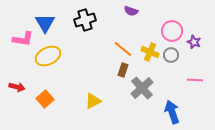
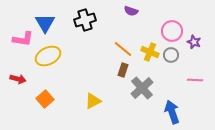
red arrow: moved 1 px right, 8 px up
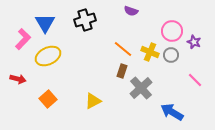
pink L-shape: rotated 55 degrees counterclockwise
brown rectangle: moved 1 px left, 1 px down
pink line: rotated 42 degrees clockwise
gray cross: moved 1 px left
orange square: moved 3 px right
blue arrow: rotated 40 degrees counterclockwise
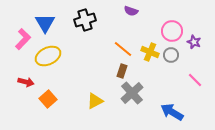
red arrow: moved 8 px right, 3 px down
gray cross: moved 9 px left, 5 px down
yellow triangle: moved 2 px right
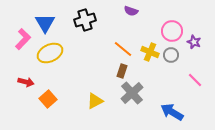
yellow ellipse: moved 2 px right, 3 px up
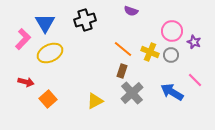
blue arrow: moved 20 px up
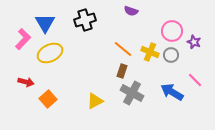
gray cross: rotated 20 degrees counterclockwise
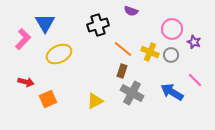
black cross: moved 13 px right, 5 px down
pink circle: moved 2 px up
yellow ellipse: moved 9 px right, 1 px down
orange square: rotated 18 degrees clockwise
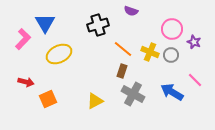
gray cross: moved 1 px right, 1 px down
